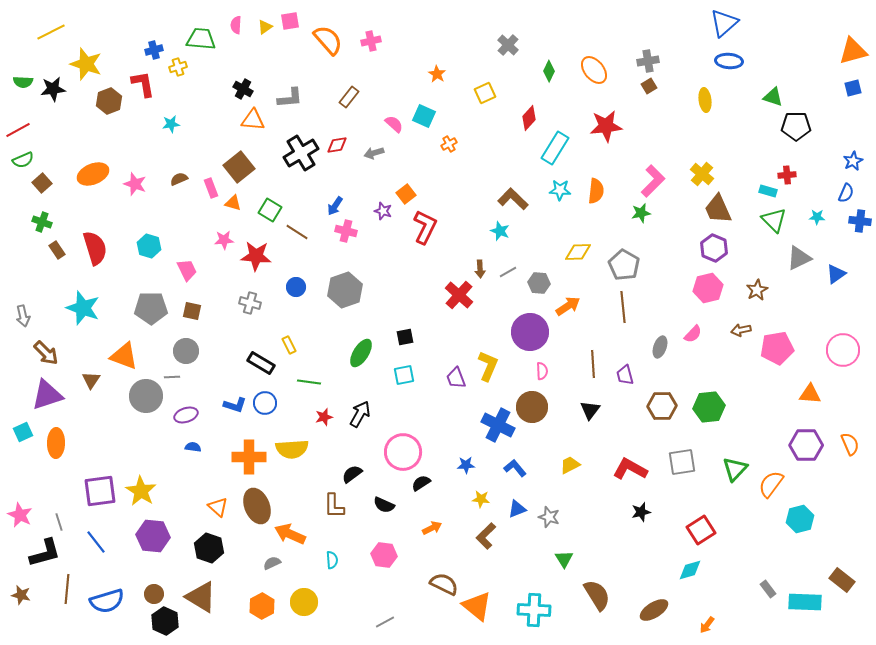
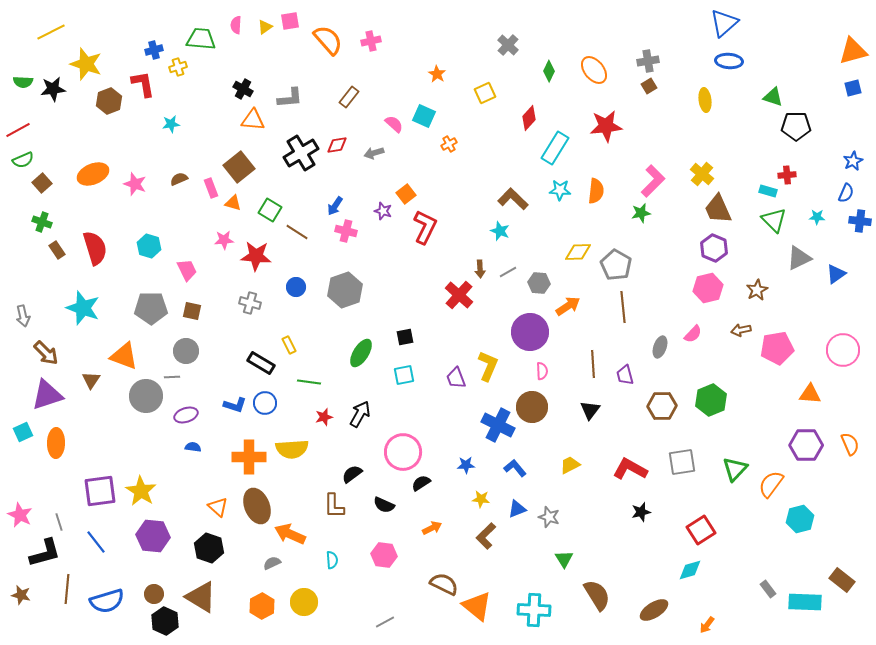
gray pentagon at (624, 265): moved 8 px left
green hexagon at (709, 407): moved 2 px right, 7 px up; rotated 16 degrees counterclockwise
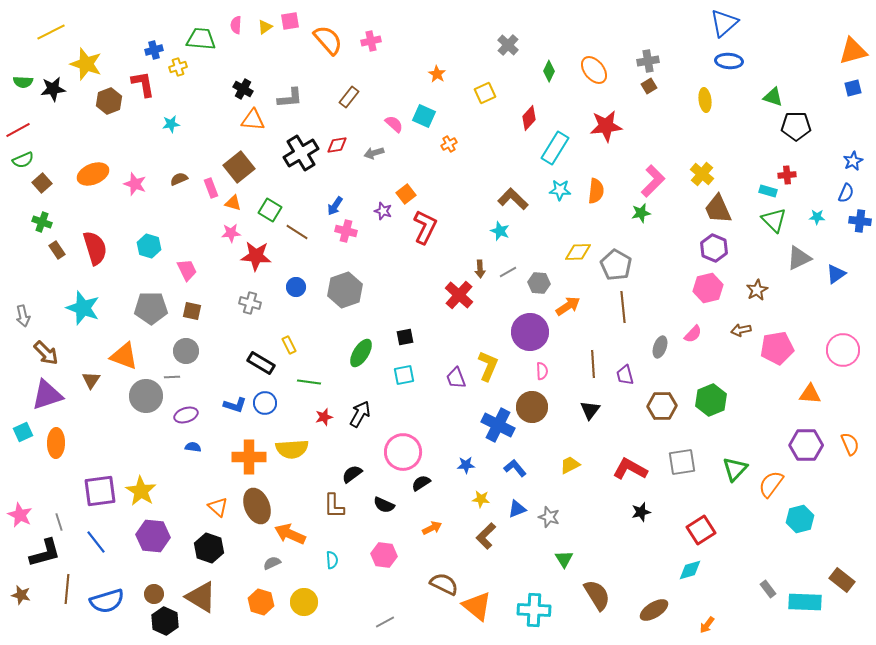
pink star at (224, 240): moved 7 px right, 7 px up
orange hexagon at (262, 606): moved 1 px left, 4 px up; rotated 15 degrees counterclockwise
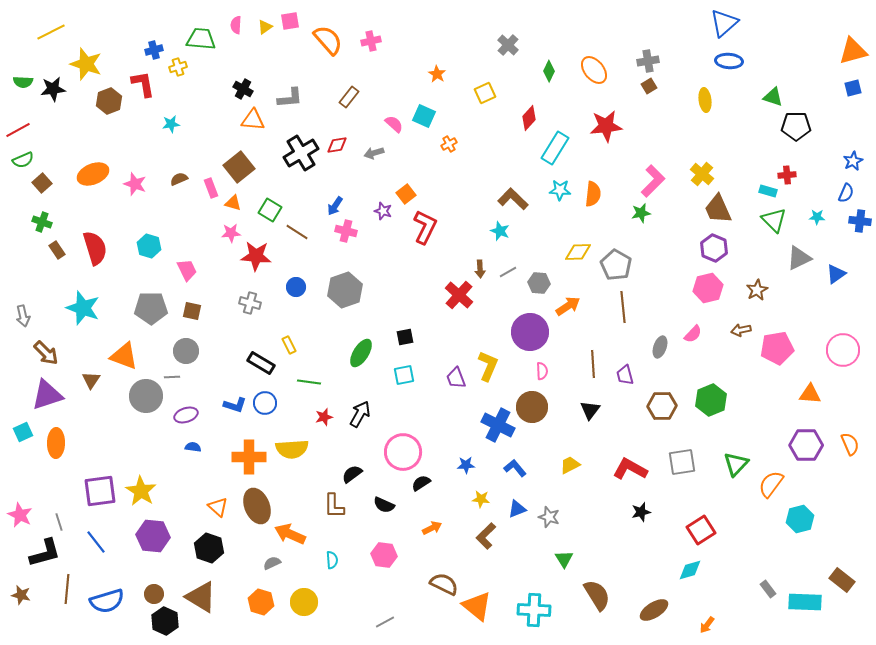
orange semicircle at (596, 191): moved 3 px left, 3 px down
green triangle at (735, 469): moved 1 px right, 5 px up
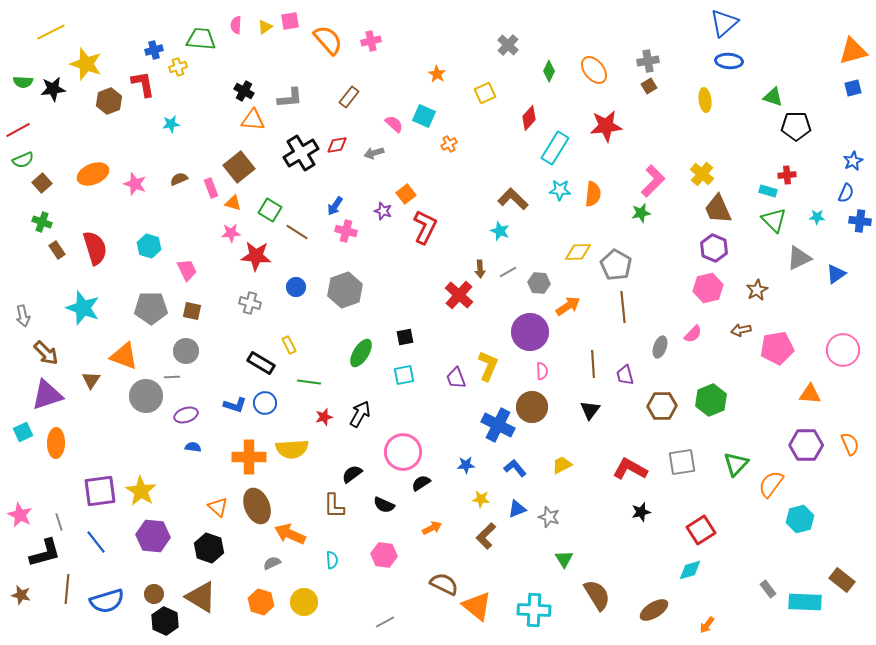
black cross at (243, 89): moved 1 px right, 2 px down
yellow trapezoid at (570, 465): moved 8 px left
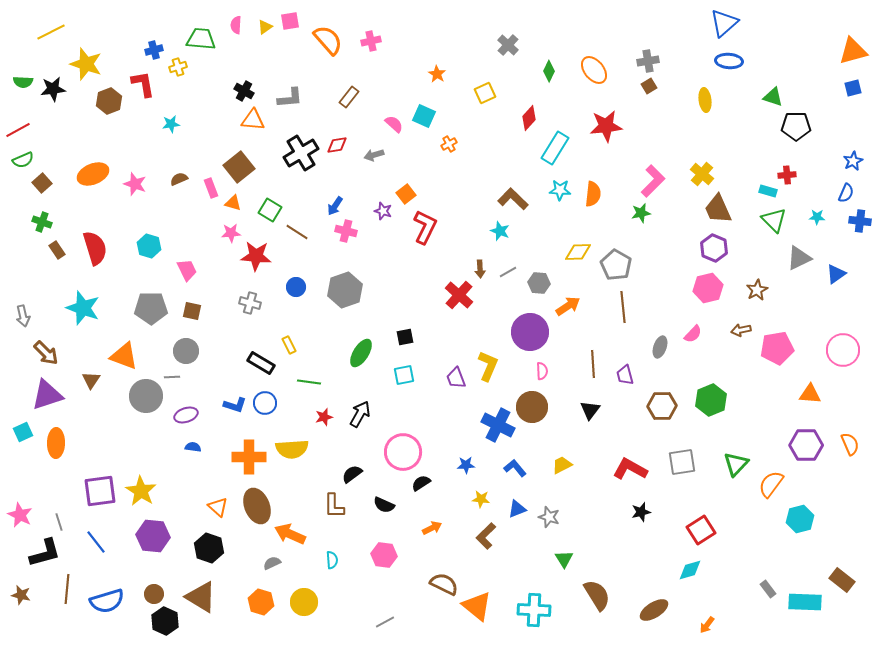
gray arrow at (374, 153): moved 2 px down
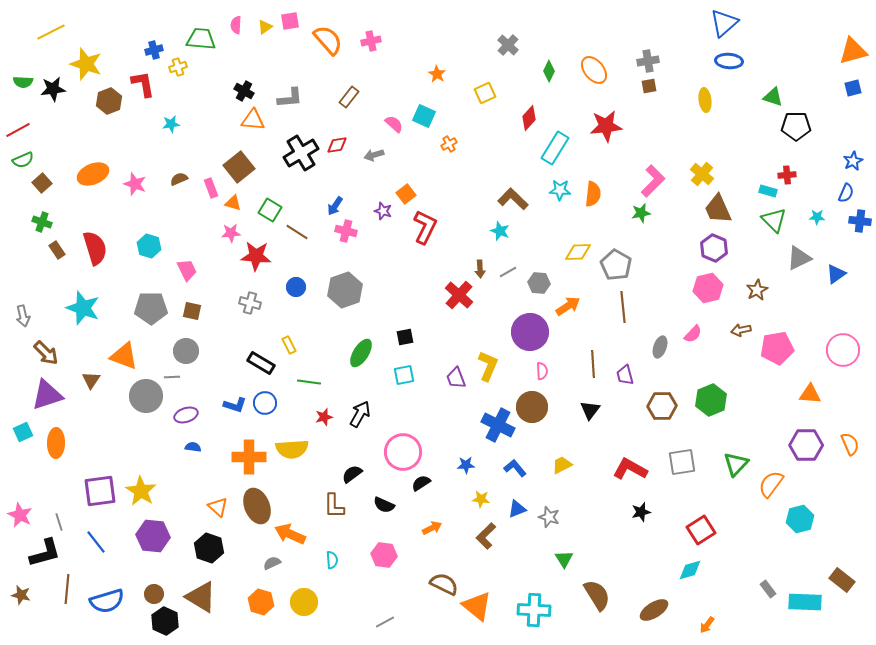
brown square at (649, 86): rotated 21 degrees clockwise
